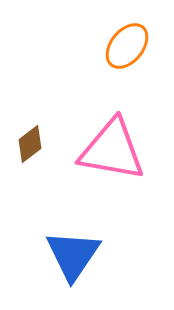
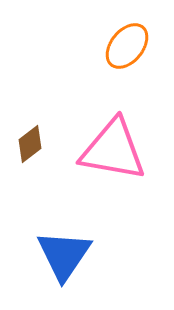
pink triangle: moved 1 px right
blue triangle: moved 9 px left
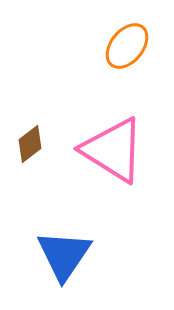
pink triangle: rotated 22 degrees clockwise
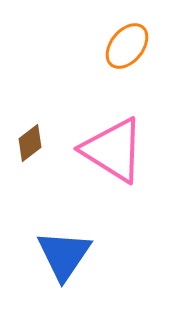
brown diamond: moved 1 px up
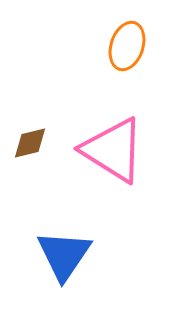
orange ellipse: rotated 21 degrees counterclockwise
brown diamond: rotated 24 degrees clockwise
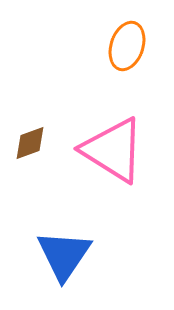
brown diamond: rotated 6 degrees counterclockwise
